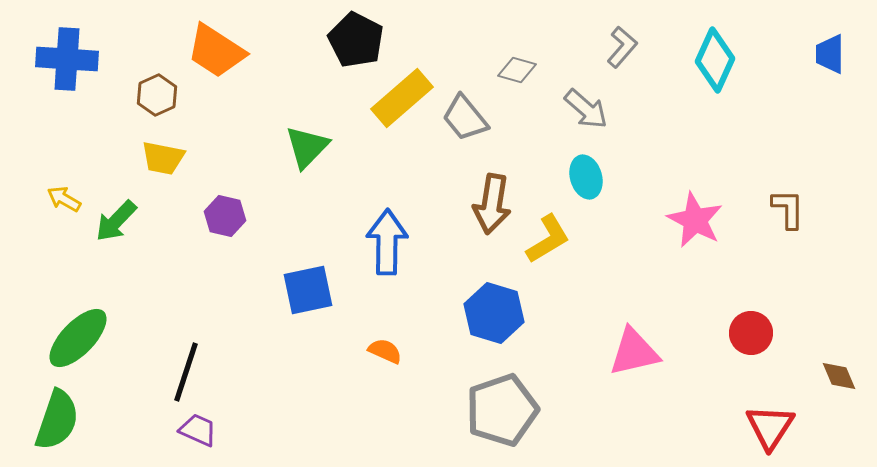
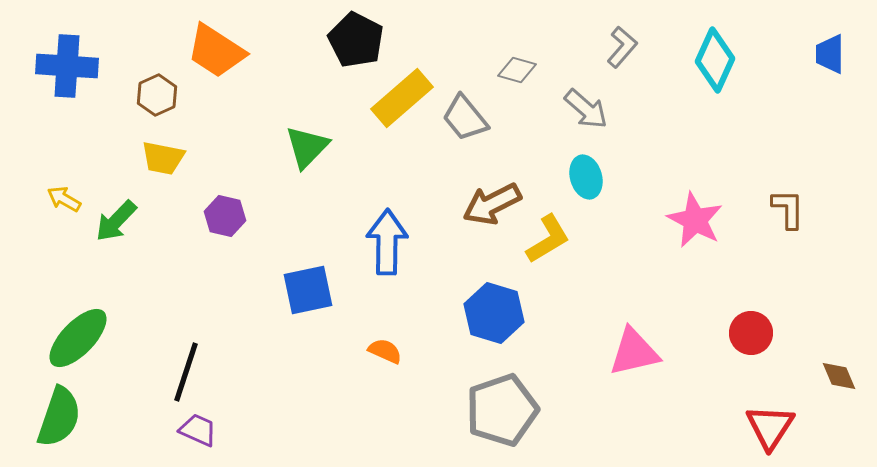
blue cross: moved 7 px down
brown arrow: rotated 54 degrees clockwise
green semicircle: moved 2 px right, 3 px up
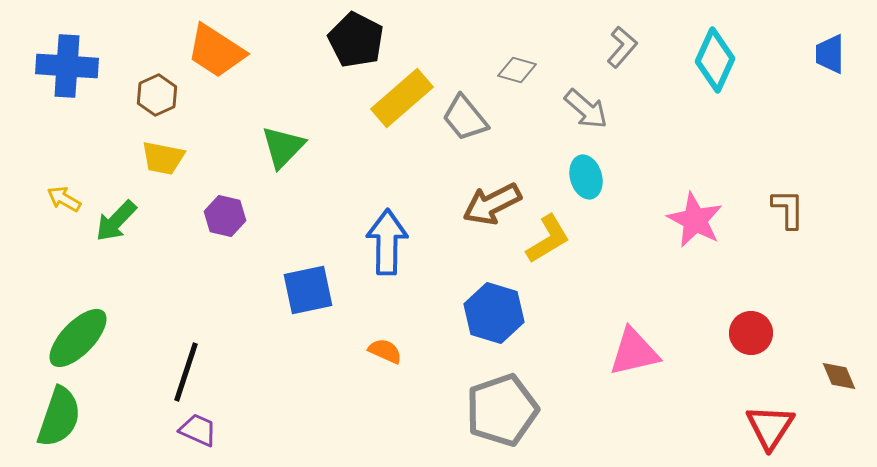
green triangle: moved 24 px left
